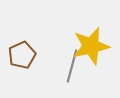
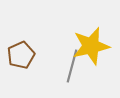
brown pentagon: moved 1 px left
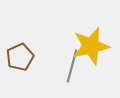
brown pentagon: moved 1 px left, 2 px down
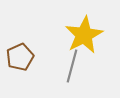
yellow star: moved 7 px left, 11 px up; rotated 15 degrees counterclockwise
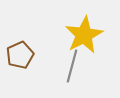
brown pentagon: moved 2 px up
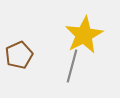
brown pentagon: moved 1 px left
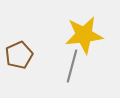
yellow star: rotated 21 degrees clockwise
